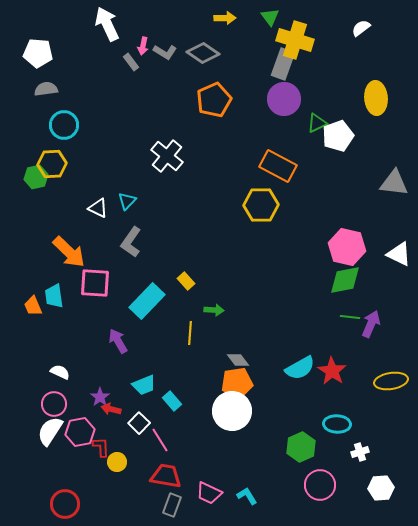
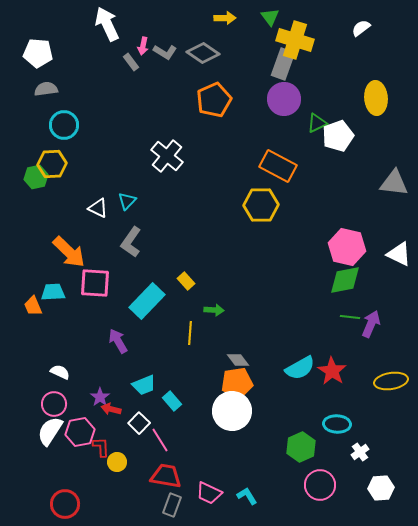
cyan trapezoid at (54, 296): moved 1 px left, 4 px up; rotated 95 degrees clockwise
white cross at (360, 452): rotated 18 degrees counterclockwise
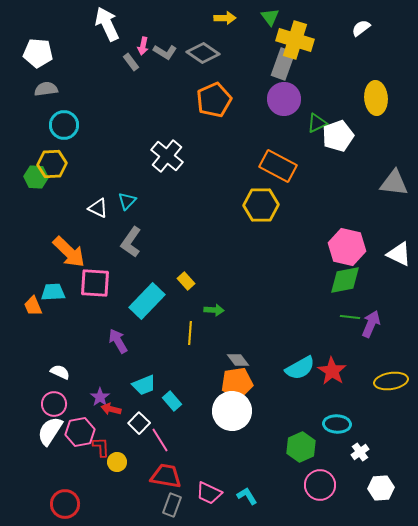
green hexagon at (36, 177): rotated 15 degrees clockwise
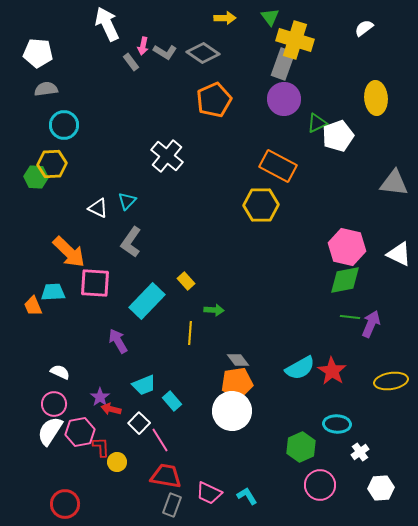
white semicircle at (361, 28): moved 3 px right
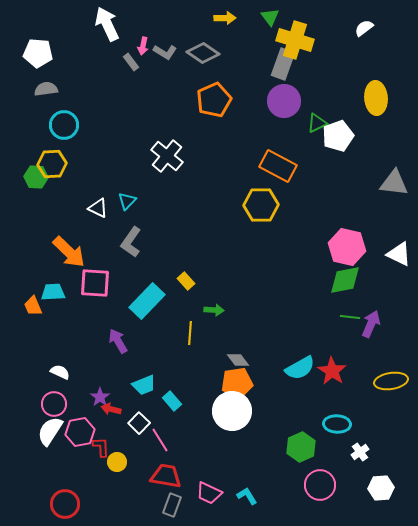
purple circle at (284, 99): moved 2 px down
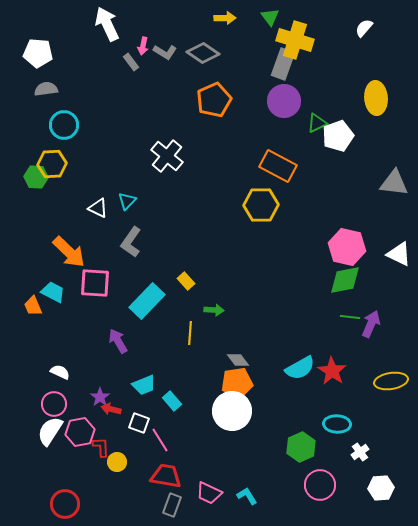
white semicircle at (364, 28): rotated 12 degrees counterclockwise
cyan trapezoid at (53, 292): rotated 30 degrees clockwise
white square at (139, 423): rotated 25 degrees counterclockwise
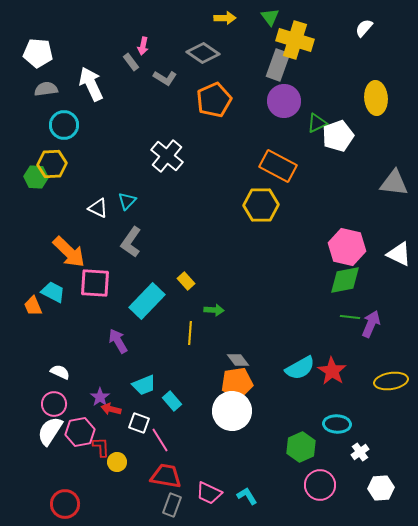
white arrow at (107, 24): moved 16 px left, 60 px down
gray L-shape at (165, 52): moved 26 px down
gray rectangle at (283, 64): moved 5 px left, 1 px down
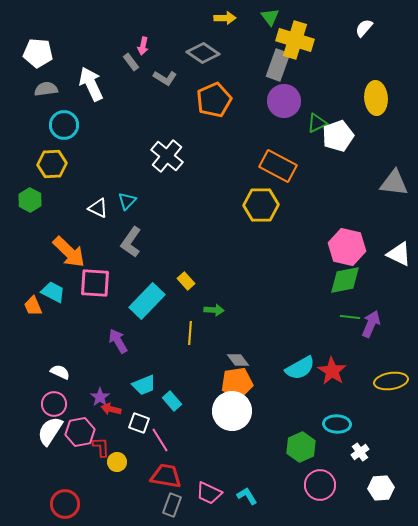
green hexagon at (36, 177): moved 6 px left, 23 px down; rotated 25 degrees clockwise
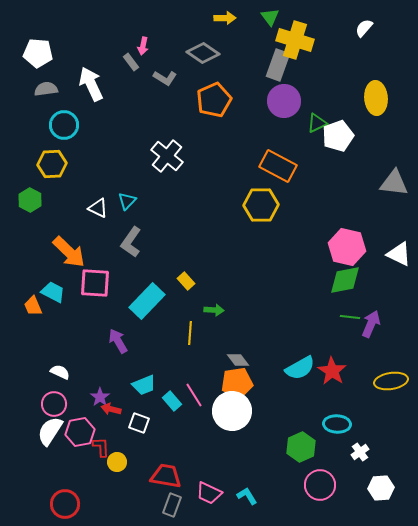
pink line at (160, 440): moved 34 px right, 45 px up
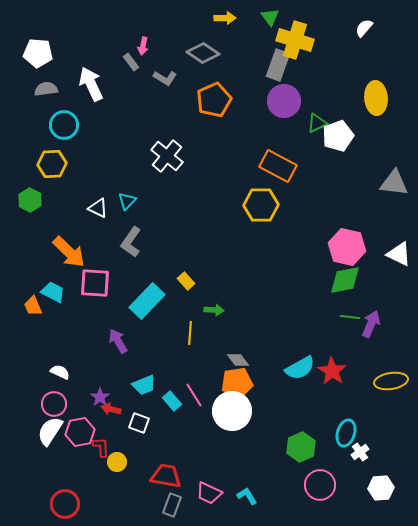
cyan ellipse at (337, 424): moved 9 px right, 9 px down; rotated 76 degrees counterclockwise
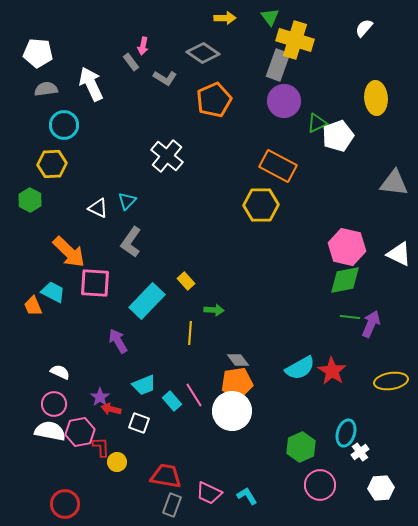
white semicircle at (50, 431): rotated 68 degrees clockwise
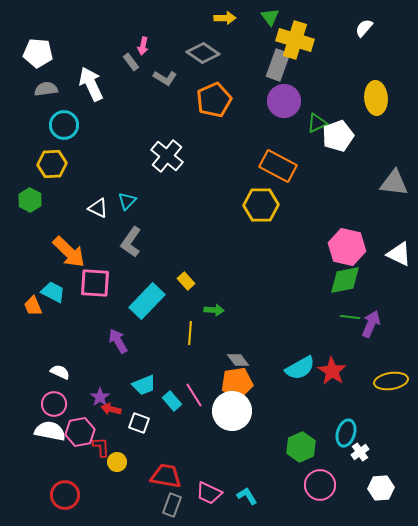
red circle at (65, 504): moved 9 px up
